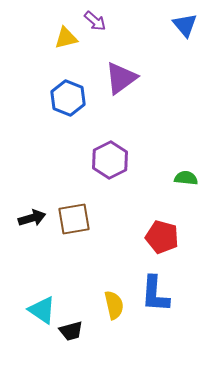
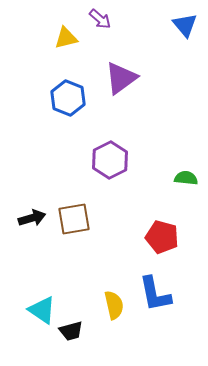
purple arrow: moved 5 px right, 2 px up
blue L-shape: rotated 15 degrees counterclockwise
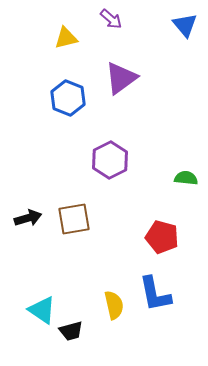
purple arrow: moved 11 px right
black arrow: moved 4 px left
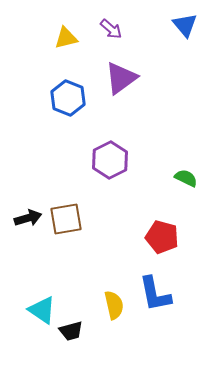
purple arrow: moved 10 px down
green semicircle: rotated 20 degrees clockwise
brown square: moved 8 px left
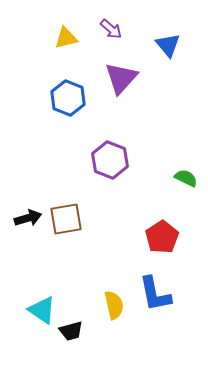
blue triangle: moved 17 px left, 20 px down
purple triangle: rotated 12 degrees counterclockwise
purple hexagon: rotated 12 degrees counterclockwise
red pentagon: rotated 24 degrees clockwise
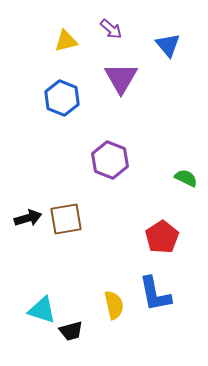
yellow triangle: moved 3 px down
purple triangle: rotated 12 degrees counterclockwise
blue hexagon: moved 6 px left
cyan triangle: rotated 16 degrees counterclockwise
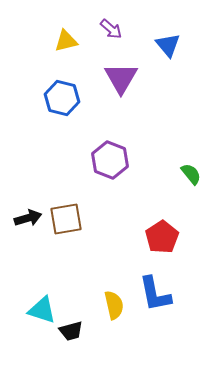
blue hexagon: rotated 8 degrees counterclockwise
green semicircle: moved 5 px right, 4 px up; rotated 25 degrees clockwise
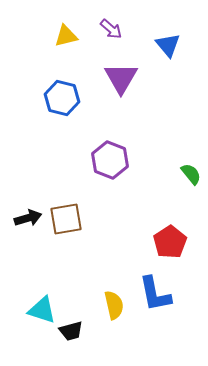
yellow triangle: moved 5 px up
red pentagon: moved 8 px right, 5 px down
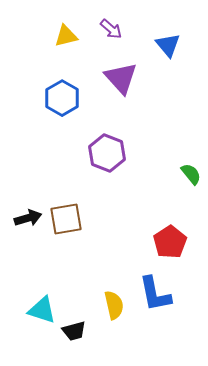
purple triangle: rotated 12 degrees counterclockwise
blue hexagon: rotated 16 degrees clockwise
purple hexagon: moved 3 px left, 7 px up
black trapezoid: moved 3 px right
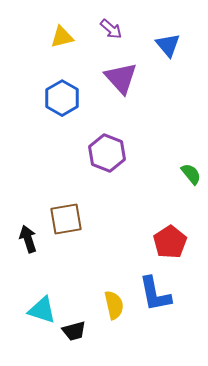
yellow triangle: moved 4 px left, 1 px down
black arrow: moved 21 px down; rotated 92 degrees counterclockwise
